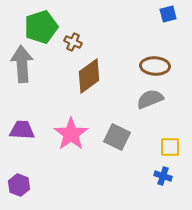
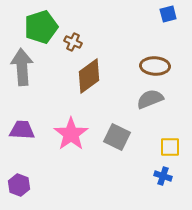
gray arrow: moved 3 px down
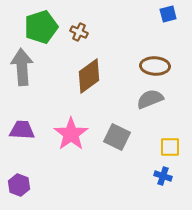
brown cross: moved 6 px right, 10 px up
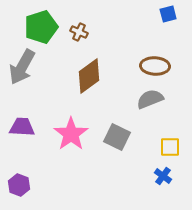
gray arrow: rotated 147 degrees counterclockwise
purple trapezoid: moved 3 px up
blue cross: rotated 18 degrees clockwise
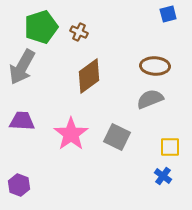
purple trapezoid: moved 6 px up
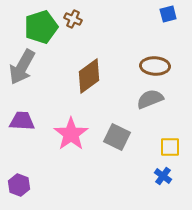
brown cross: moved 6 px left, 13 px up
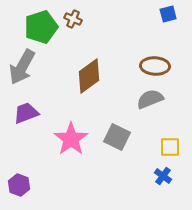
purple trapezoid: moved 4 px right, 8 px up; rotated 24 degrees counterclockwise
pink star: moved 5 px down
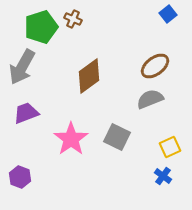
blue square: rotated 24 degrees counterclockwise
brown ellipse: rotated 40 degrees counterclockwise
yellow square: rotated 25 degrees counterclockwise
purple hexagon: moved 1 px right, 8 px up
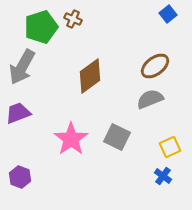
brown diamond: moved 1 px right
purple trapezoid: moved 8 px left
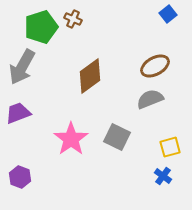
brown ellipse: rotated 8 degrees clockwise
yellow square: rotated 10 degrees clockwise
